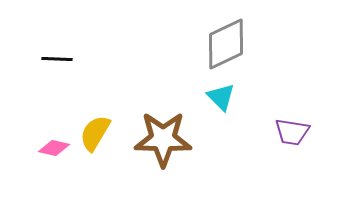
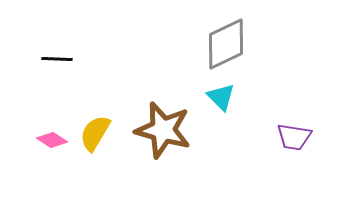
purple trapezoid: moved 2 px right, 5 px down
brown star: moved 9 px up; rotated 14 degrees clockwise
pink diamond: moved 2 px left, 8 px up; rotated 20 degrees clockwise
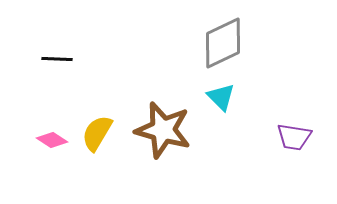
gray diamond: moved 3 px left, 1 px up
yellow semicircle: moved 2 px right
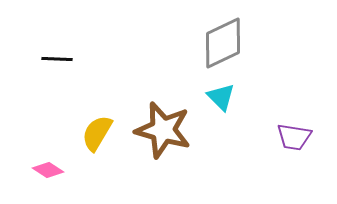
pink diamond: moved 4 px left, 30 px down
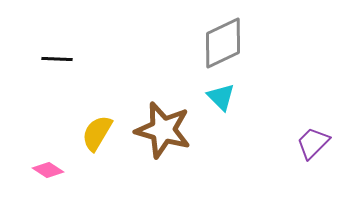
purple trapezoid: moved 19 px right, 6 px down; rotated 126 degrees clockwise
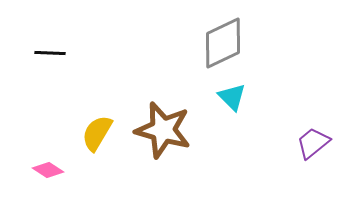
black line: moved 7 px left, 6 px up
cyan triangle: moved 11 px right
purple trapezoid: rotated 6 degrees clockwise
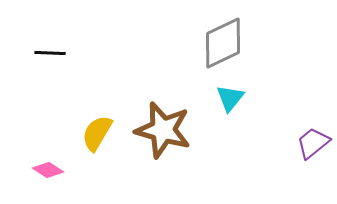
cyan triangle: moved 2 px left, 1 px down; rotated 24 degrees clockwise
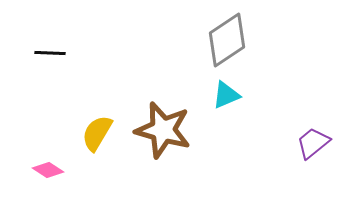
gray diamond: moved 4 px right, 3 px up; rotated 8 degrees counterclockwise
cyan triangle: moved 4 px left, 3 px up; rotated 28 degrees clockwise
